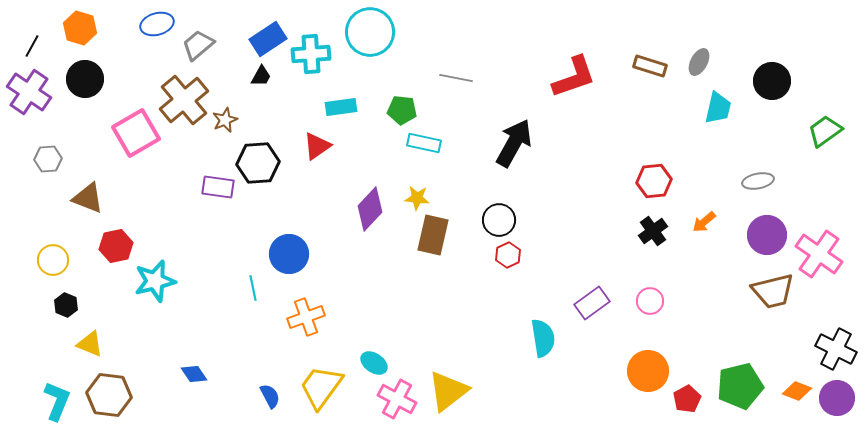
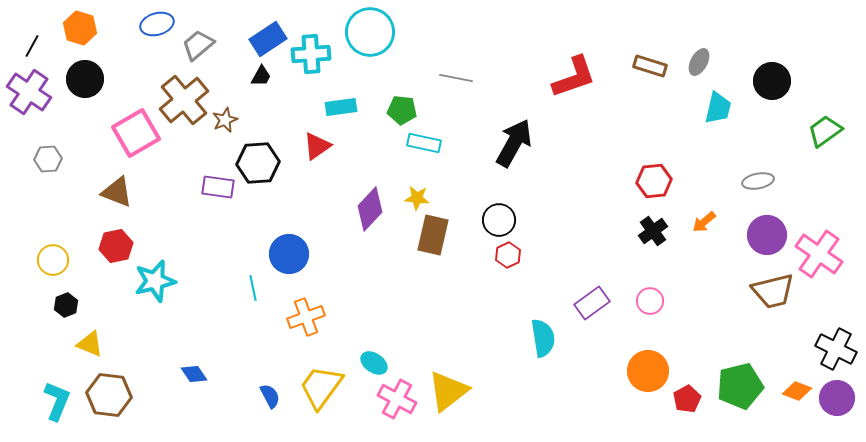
brown triangle at (88, 198): moved 29 px right, 6 px up
black hexagon at (66, 305): rotated 15 degrees clockwise
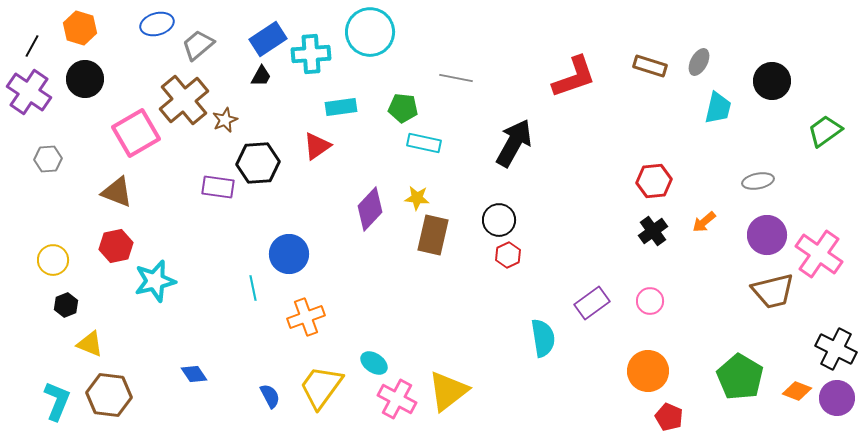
green pentagon at (402, 110): moved 1 px right, 2 px up
green pentagon at (740, 386): moved 9 px up; rotated 27 degrees counterclockwise
red pentagon at (687, 399): moved 18 px left, 18 px down; rotated 20 degrees counterclockwise
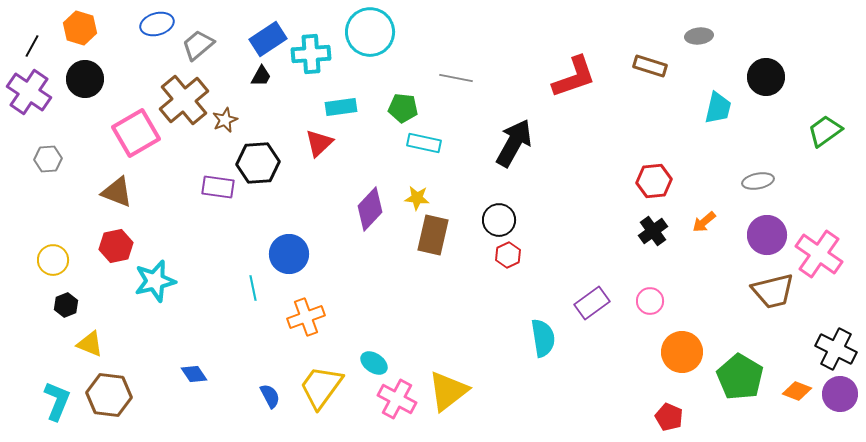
gray ellipse at (699, 62): moved 26 px up; rotated 56 degrees clockwise
black circle at (772, 81): moved 6 px left, 4 px up
red triangle at (317, 146): moved 2 px right, 3 px up; rotated 8 degrees counterclockwise
orange circle at (648, 371): moved 34 px right, 19 px up
purple circle at (837, 398): moved 3 px right, 4 px up
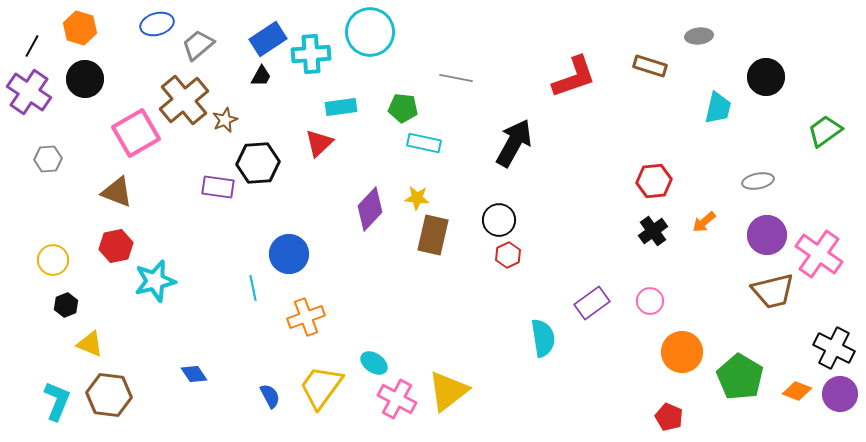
black cross at (836, 349): moved 2 px left, 1 px up
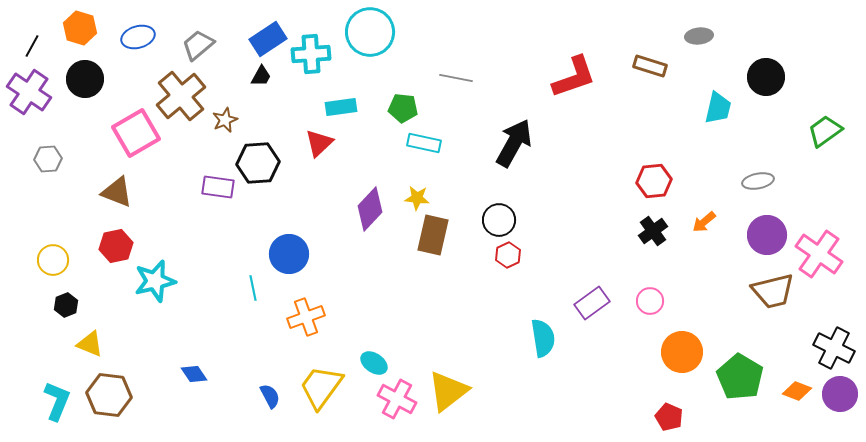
blue ellipse at (157, 24): moved 19 px left, 13 px down
brown cross at (184, 100): moved 3 px left, 4 px up
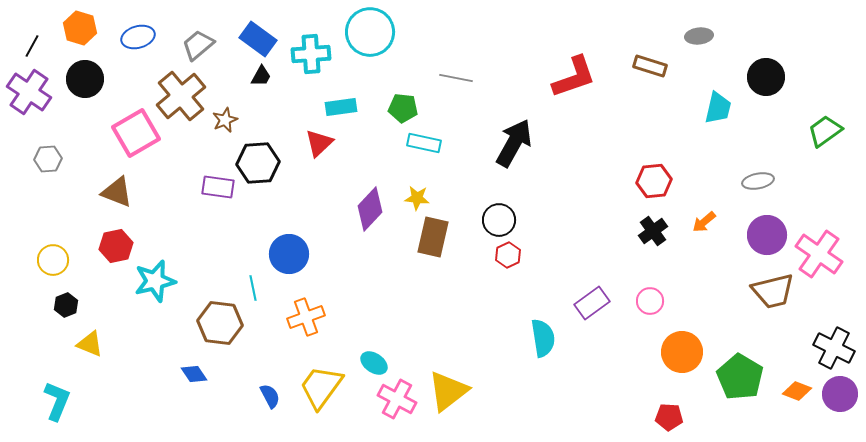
blue rectangle at (268, 39): moved 10 px left; rotated 69 degrees clockwise
brown rectangle at (433, 235): moved 2 px down
brown hexagon at (109, 395): moved 111 px right, 72 px up
red pentagon at (669, 417): rotated 20 degrees counterclockwise
